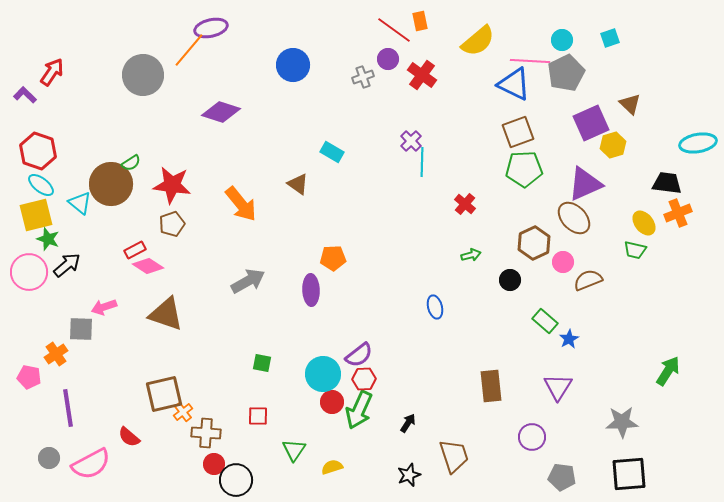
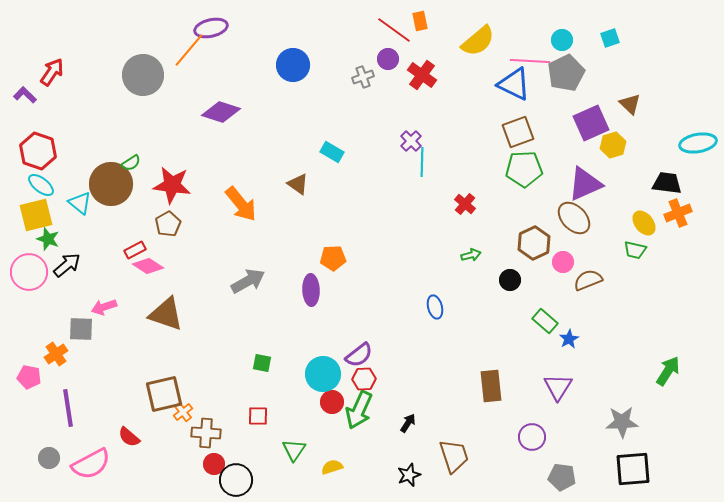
brown pentagon at (172, 224): moved 4 px left; rotated 10 degrees counterclockwise
black square at (629, 474): moved 4 px right, 5 px up
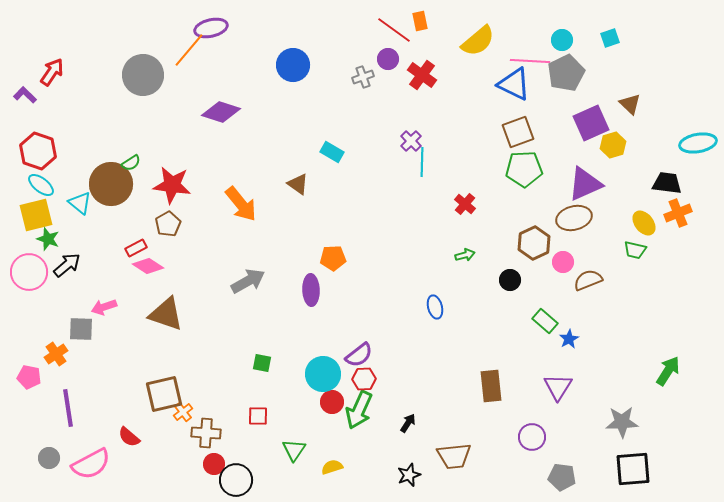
brown ellipse at (574, 218): rotated 60 degrees counterclockwise
red rectangle at (135, 250): moved 1 px right, 2 px up
green arrow at (471, 255): moved 6 px left
brown trapezoid at (454, 456): rotated 102 degrees clockwise
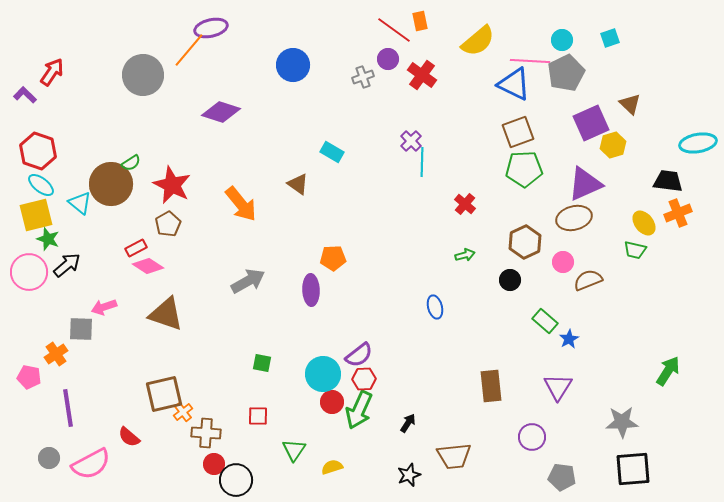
black trapezoid at (667, 183): moved 1 px right, 2 px up
red star at (172, 185): rotated 18 degrees clockwise
brown hexagon at (534, 243): moved 9 px left, 1 px up
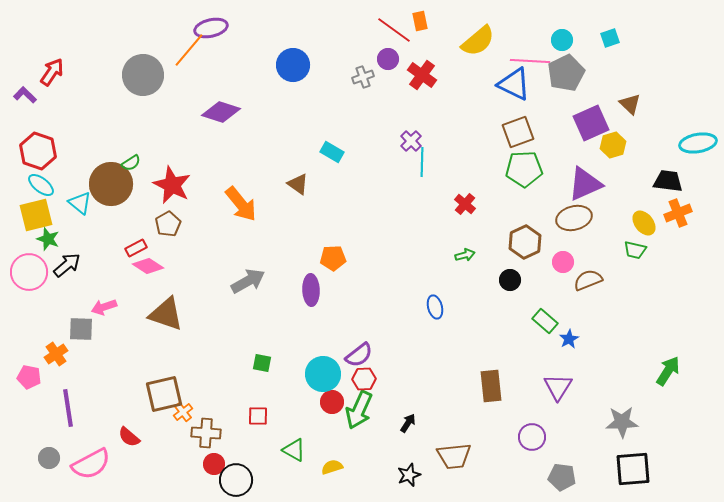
green triangle at (294, 450): rotated 35 degrees counterclockwise
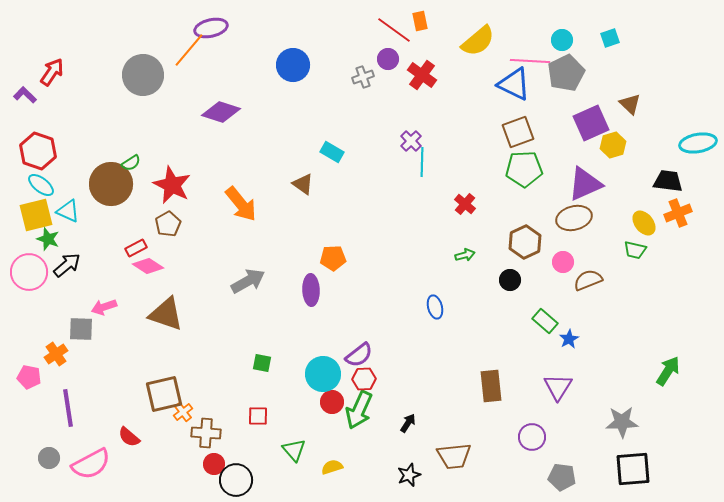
brown triangle at (298, 184): moved 5 px right
cyan triangle at (80, 203): moved 12 px left, 8 px down; rotated 15 degrees counterclockwise
green triangle at (294, 450): rotated 20 degrees clockwise
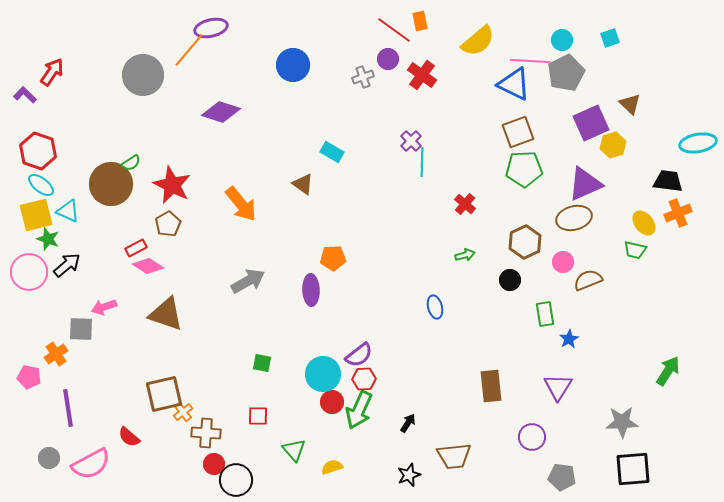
green rectangle at (545, 321): moved 7 px up; rotated 40 degrees clockwise
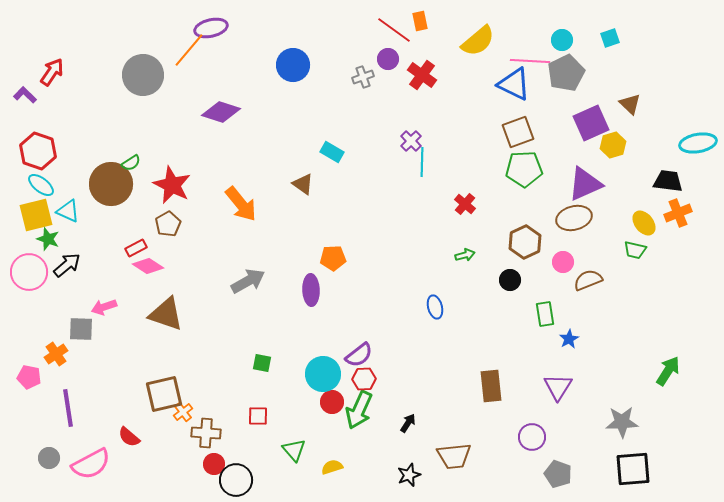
gray pentagon at (562, 477): moved 4 px left, 3 px up; rotated 12 degrees clockwise
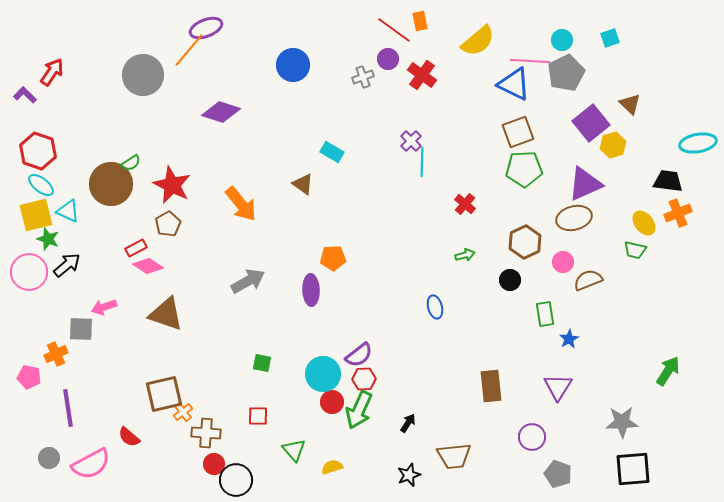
purple ellipse at (211, 28): moved 5 px left; rotated 8 degrees counterclockwise
purple square at (591, 123): rotated 15 degrees counterclockwise
orange cross at (56, 354): rotated 10 degrees clockwise
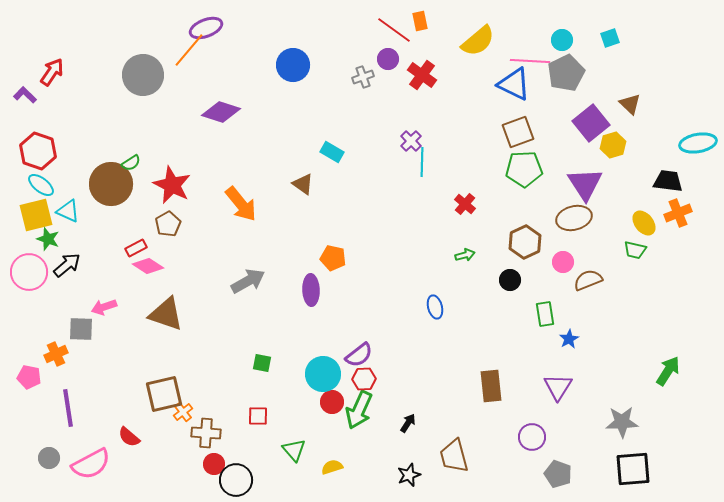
purple triangle at (585, 184): rotated 39 degrees counterclockwise
orange pentagon at (333, 258): rotated 15 degrees clockwise
brown trapezoid at (454, 456): rotated 81 degrees clockwise
